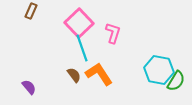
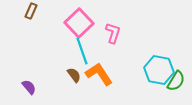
cyan line: moved 3 px down
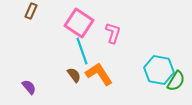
pink square: rotated 12 degrees counterclockwise
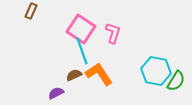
pink square: moved 2 px right, 6 px down
cyan hexagon: moved 3 px left, 1 px down
brown semicircle: rotated 77 degrees counterclockwise
purple semicircle: moved 27 px right, 6 px down; rotated 77 degrees counterclockwise
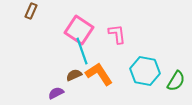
pink square: moved 2 px left, 1 px down
pink L-shape: moved 4 px right, 1 px down; rotated 25 degrees counterclockwise
cyan hexagon: moved 11 px left
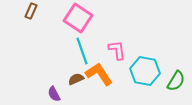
pink square: moved 1 px left, 12 px up
pink L-shape: moved 16 px down
brown semicircle: moved 2 px right, 4 px down
purple semicircle: moved 2 px left, 1 px down; rotated 91 degrees counterclockwise
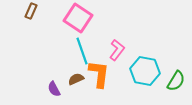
pink L-shape: rotated 45 degrees clockwise
orange L-shape: rotated 40 degrees clockwise
purple semicircle: moved 5 px up
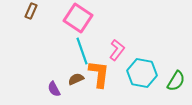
cyan hexagon: moved 3 px left, 2 px down
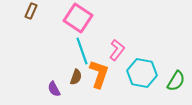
orange L-shape: rotated 12 degrees clockwise
brown semicircle: moved 2 px up; rotated 133 degrees clockwise
